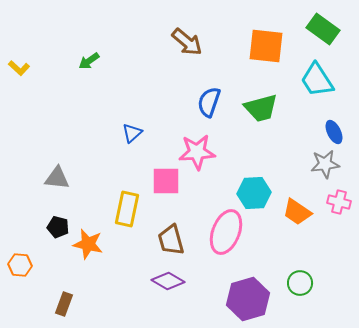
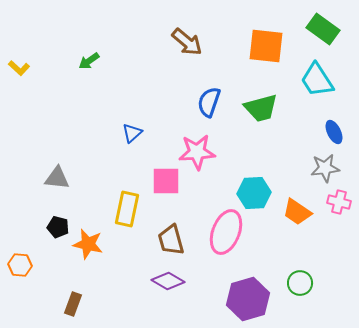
gray star: moved 4 px down
brown rectangle: moved 9 px right
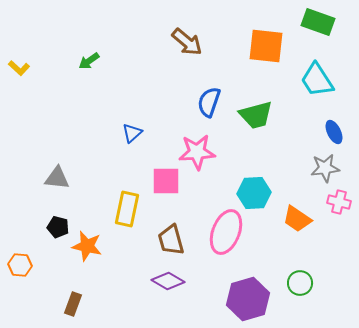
green rectangle: moved 5 px left, 7 px up; rotated 16 degrees counterclockwise
green trapezoid: moved 5 px left, 7 px down
orange trapezoid: moved 7 px down
orange star: moved 1 px left, 2 px down
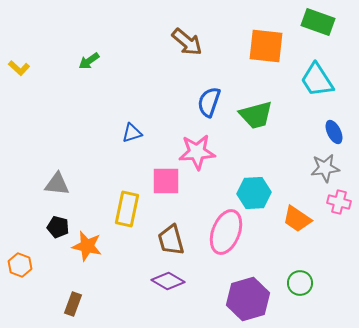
blue triangle: rotated 25 degrees clockwise
gray triangle: moved 6 px down
orange hexagon: rotated 15 degrees clockwise
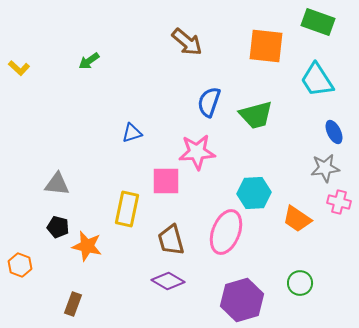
purple hexagon: moved 6 px left, 1 px down
